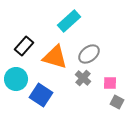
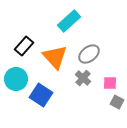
orange triangle: rotated 32 degrees clockwise
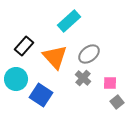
gray square: rotated 24 degrees clockwise
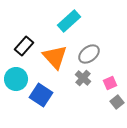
pink square: rotated 24 degrees counterclockwise
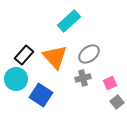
black rectangle: moved 9 px down
gray cross: rotated 35 degrees clockwise
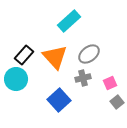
blue square: moved 18 px right, 5 px down; rotated 15 degrees clockwise
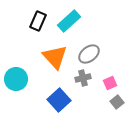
black rectangle: moved 14 px right, 34 px up; rotated 18 degrees counterclockwise
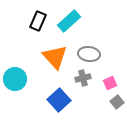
gray ellipse: rotated 45 degrees clockwise
cyan circle: moved 1 px left
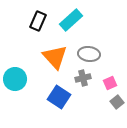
cyan rectangle: moved 2 px right, 1 px up
blue square: moved 3 px up; rotated 15 degrees counterclockwise
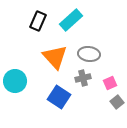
cyan circle: moved 2 px down
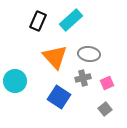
pink square: moved 3 px left
gray square: moved 12 px left, 7 px down
